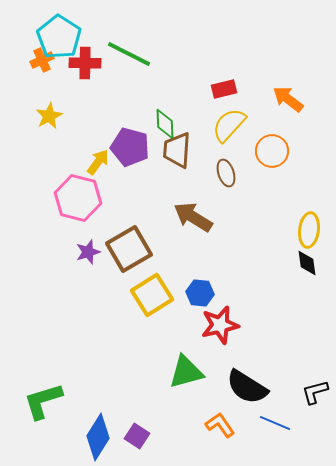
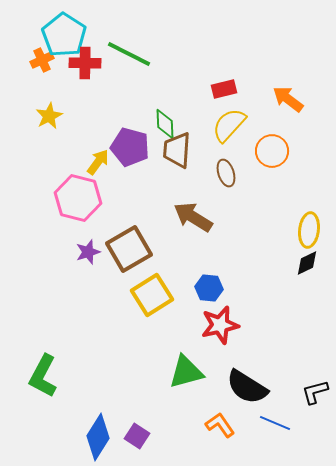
cyan pentagon: moved 5 px right, 2 px up
black diamond: rotated 72 degrees clockwise
blue hexagon: moved 9 px right, 5 px up
green L-shape: moved 25 px up; rotated 45 degrees counterclockwise
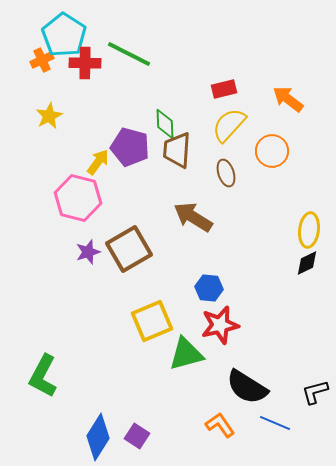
yellow square: moved 26 px down; rotated 9 degrees clockwise
green triangle: moved 18 px up
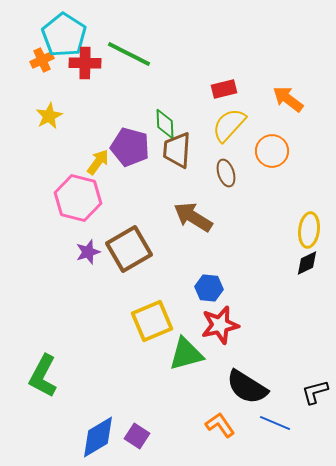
blue diamond: rotated 27 degrees clockwise
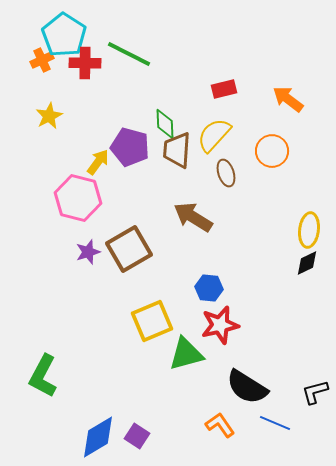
yellow semicircle: moved 15 px left, 10 px down
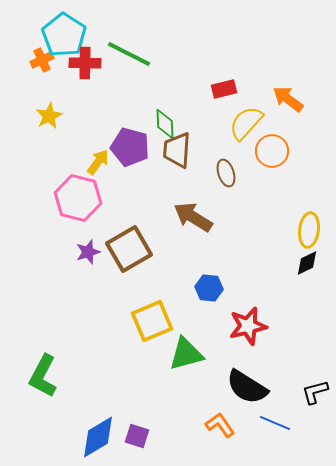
yellow semicircle: moved 32 px right, 12 px up
red star: moved 28 px right, 1 px down
purple square: rotated 15 degrees counterclockwise
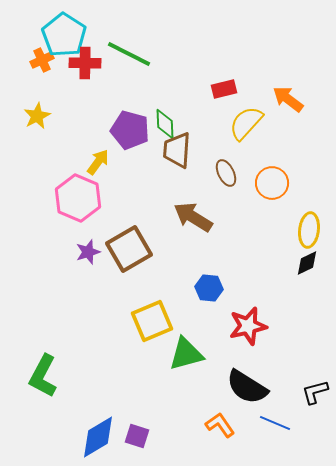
yellow star: moved 12 px left
purple pentagon: moved 17 px up
orange circle: moved 32 px down
brown ellipse: rotated 8 degrees counterclockwise
pink hexagon: rotated 9 degrees clockwise
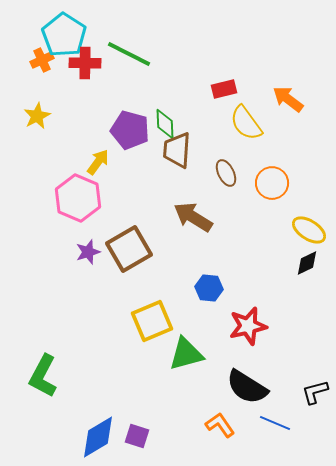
yellow semicircle: rotated 78 degrees counterclockwise
yellow ellipse: rotated 64 degrees counterclockwise
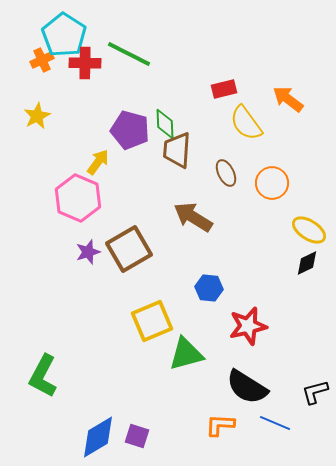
orange L-shape: rotated 52 degrees counterclockwise
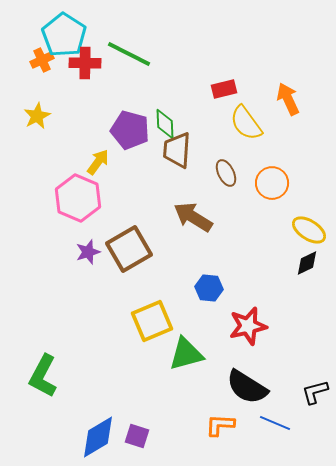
orange arrow: rotated 28 degrees clockwise
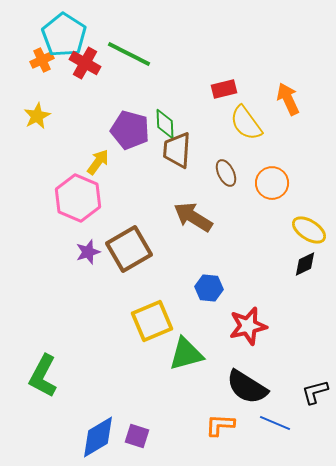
red cross: rotated 28 degrees clockwise
black diamond: moved 2 px left, 1 px down
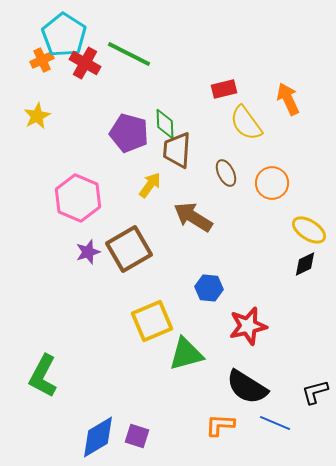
purple pentagon: moved 1 px left, 3 px down
yellow arrow: moved 52 px right, 23 px down
